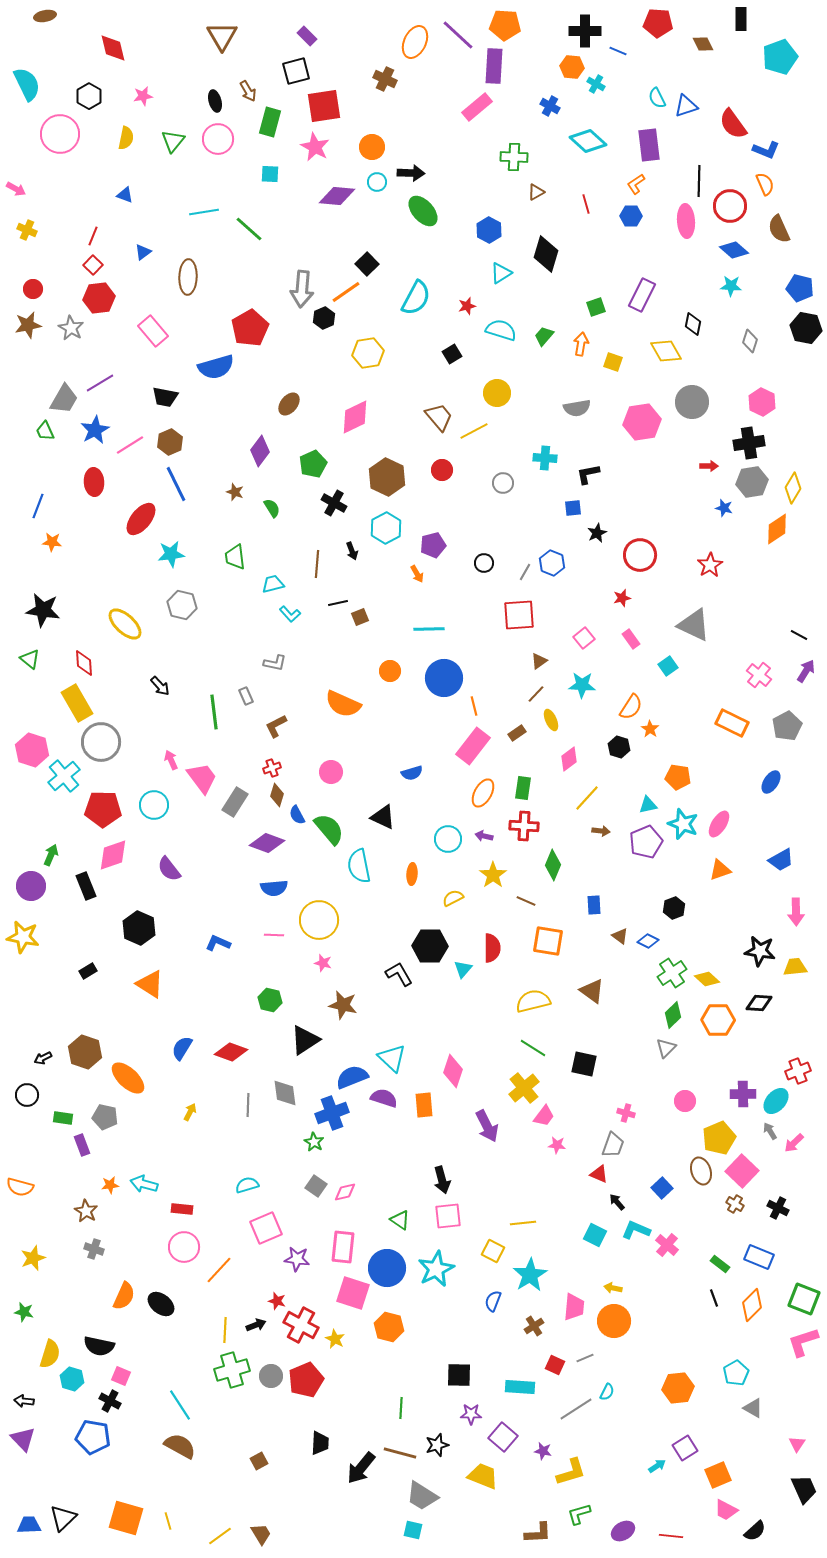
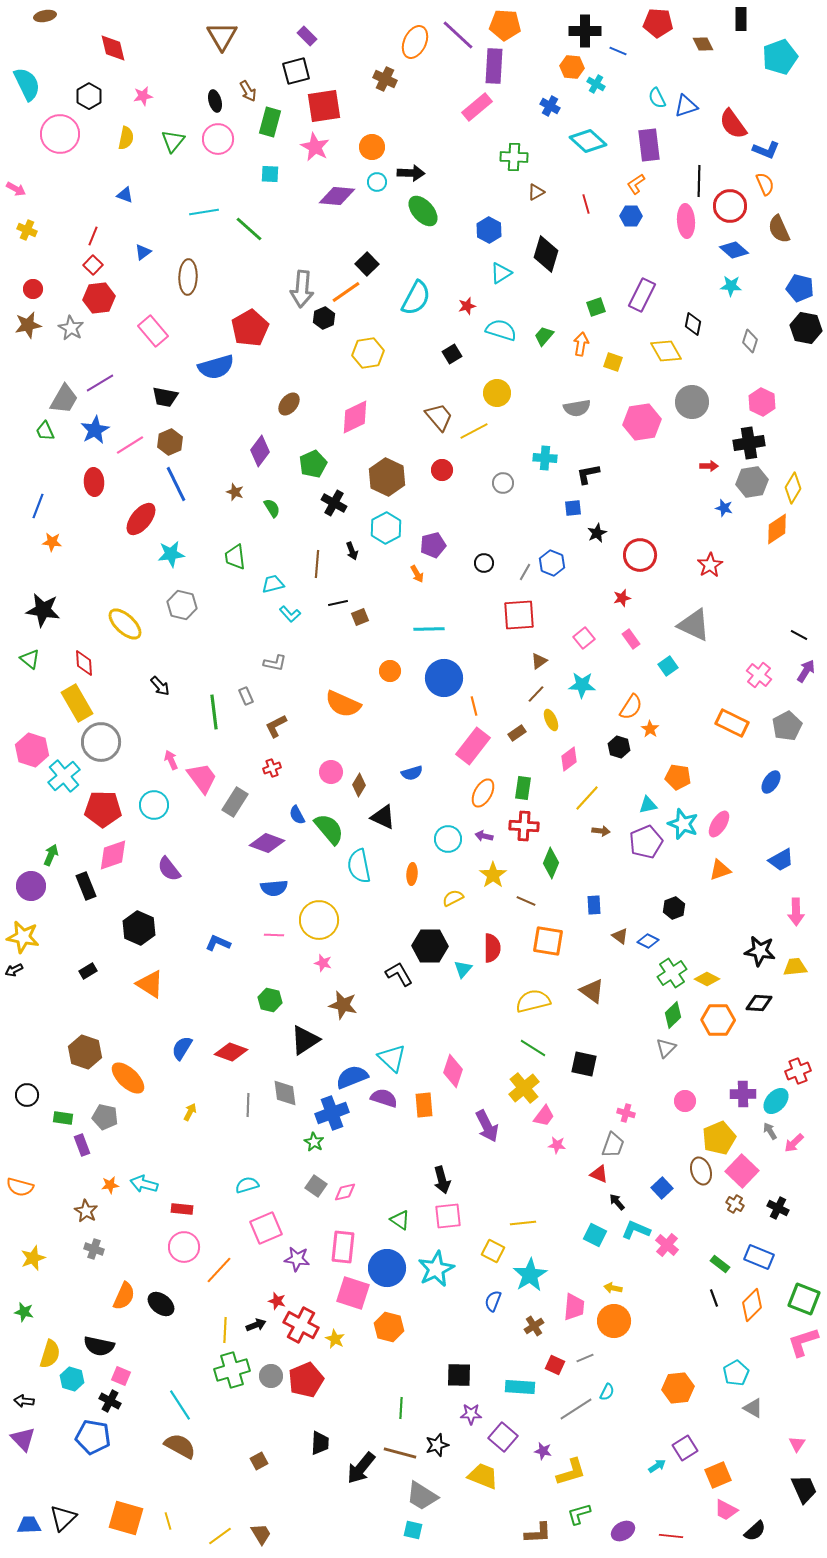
brown diamond at (277, 795): moved 82 px right, 10 px up; rotated 15 degrees clockwise
green diamond at (553, 865): moved 2 px left, 2 px up
yellow diamond at (707, 979): rotated 15 degrees counterclockwise
black arrow at (43, 1058): moved 29 px left, 88 px up
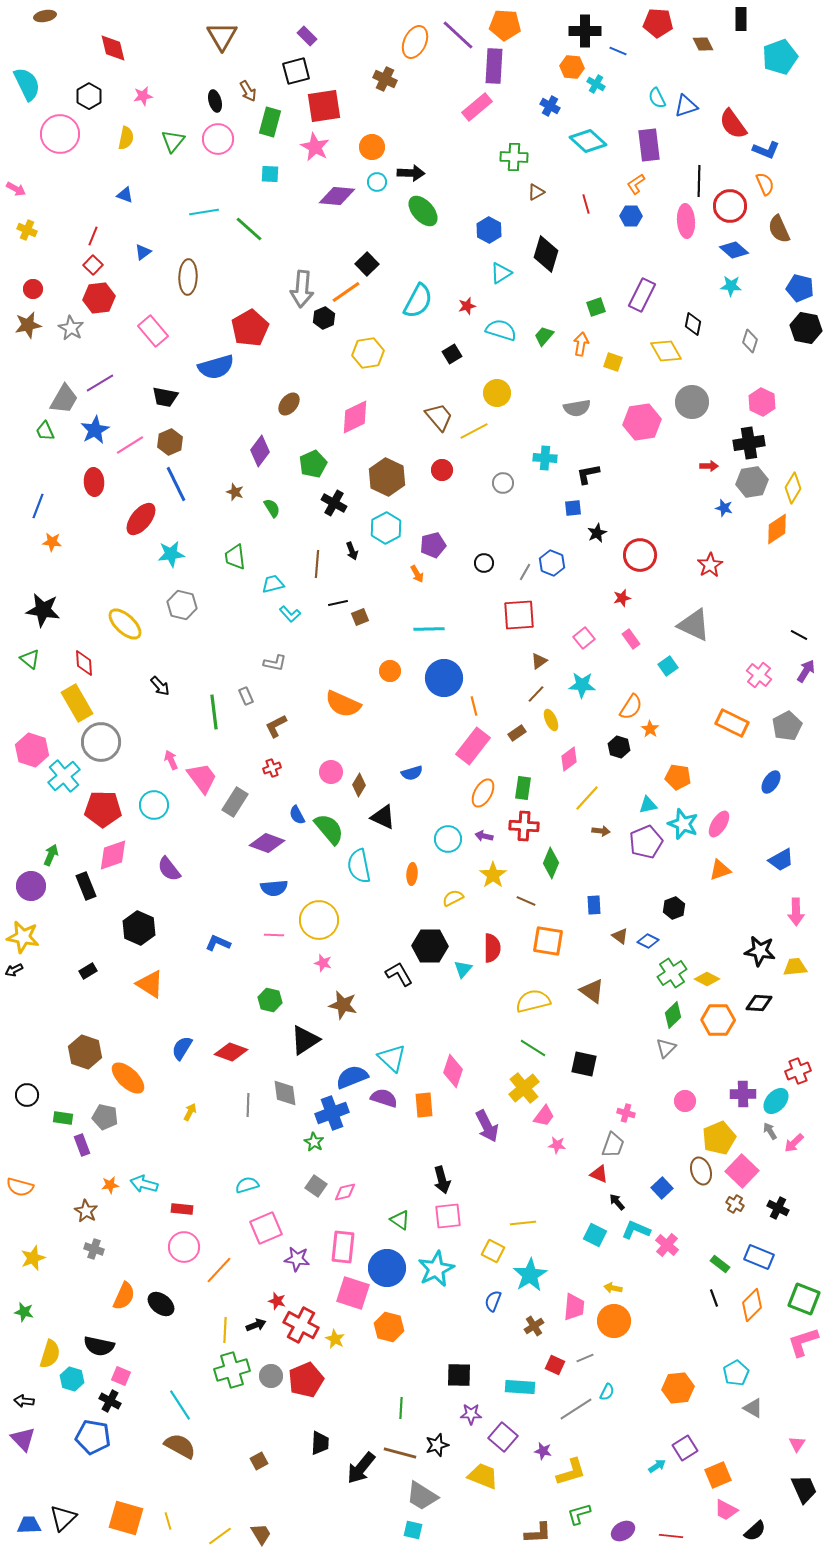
cyan semicircle at (416, 298): moved 2 px right, 3 px down
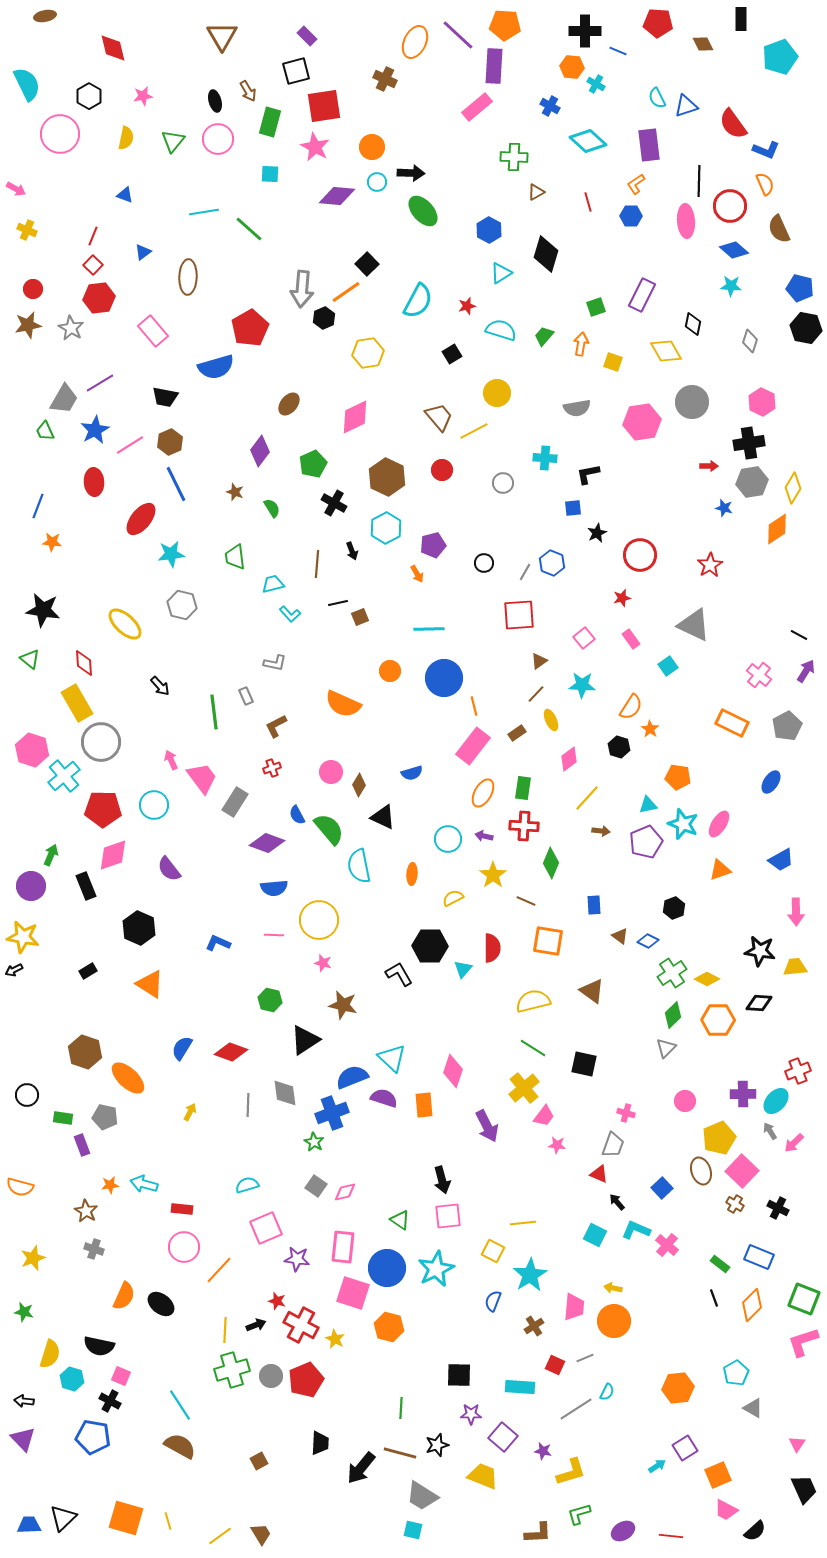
red line at (586, 204): moved 2 px right, 2 px up
